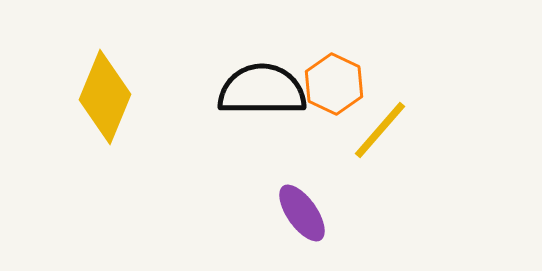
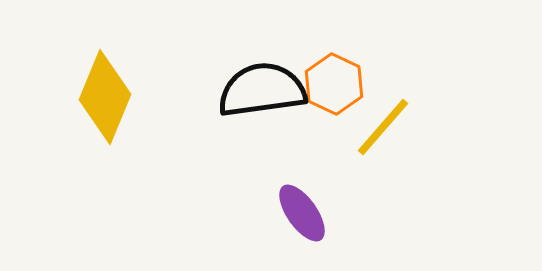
black semicircle: rotated 8 degrees counterclockwise
yellow line: moved 3 px right, 3 px up
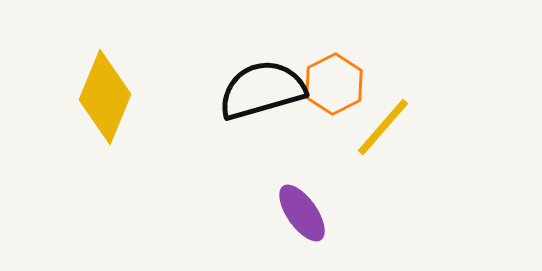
orange hexagon: rotated 8 degrees clockwise
black semicircle: rotated 8 degrees counterclockwise
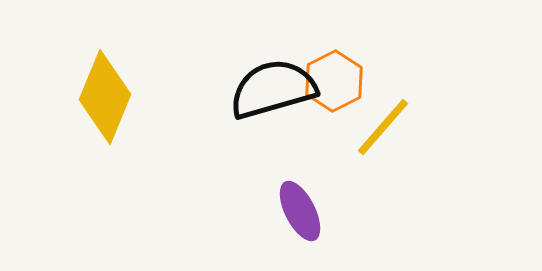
orange hexagon: moved 3 px up
black semicircle: moved 11 px right, 1 px up
purple ellipse: moved 2 px left, 2 px up; rotated 8 degrees clockwise
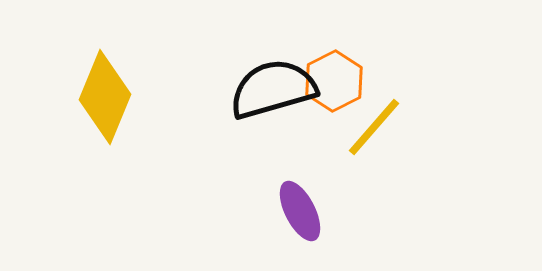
yellow line: moved 9 px left
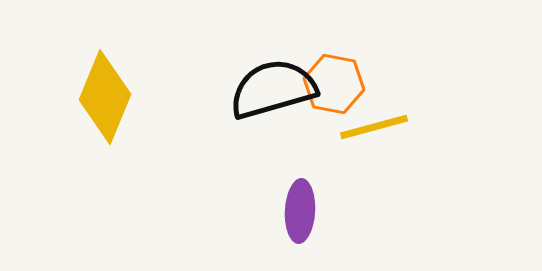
orange hexagon: moved 3 px down; rotated 22 degrees counterclockwise
yellow line: rotated 34 degrees clockwise
purple ellipse: rotated 30 degrees clockwise
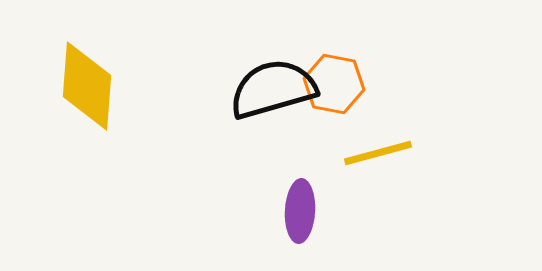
yellow diamond: moved 18 px left, 11 px up; rotated 18 degrees counterclockwise
yellow line: moved 4 px right, 26 px down
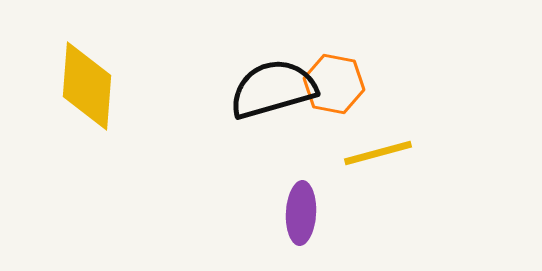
purple ellipse: moved 1 px right, 2 px down
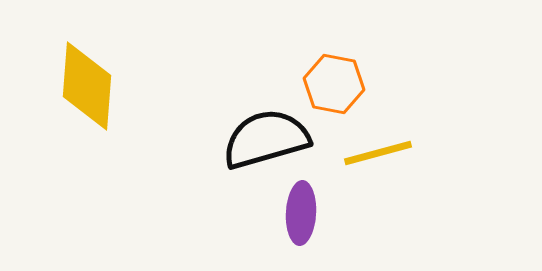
black semicircle: moved 7 px left, 50 px down
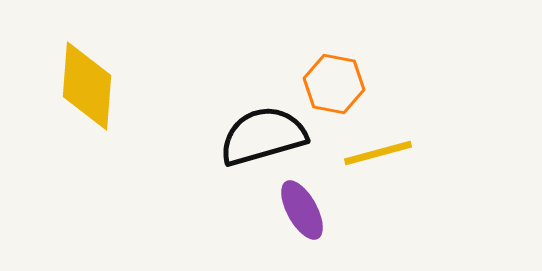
black semicircle: moved 3 px left, 3 px up
purple ellipse: moved 1 px right, 3 px up; rotated 32 degrees counterclockwise
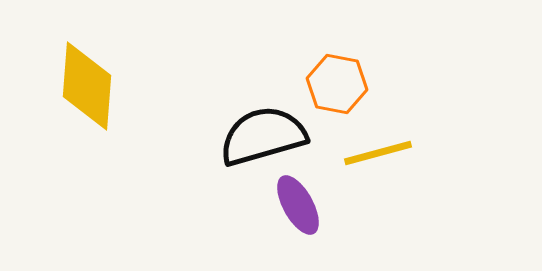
orange hexagon: moved 3 px right
purple ellipse: moved 4 px left, 5 px up
